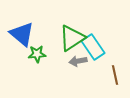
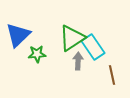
blue triangle: moved 4 px left, 1 px down; rotated 36 degrees clockwise
gray arrow: rotated 102 degrees clockwise
brown line: moved 3 px left
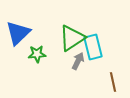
blue triangle: moved 2 px up
cyan rectangle: rotated 20 degrees clockwise
gray arrow: rotated 24 degrees clockwise
brown line: moved 1 px right, 7 px down
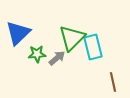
green triangle: rotated 12 degrees counterclockwise
gray arrow: moved 21 px left, 3 px up; rotated 24 degrees clockwise
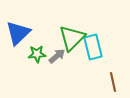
gray arrow: moved 2 px up
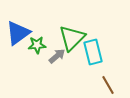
blue triangle: rotated 8 degrees clockwise
cyan rectangle: moved 5 px down
green star: moved 9 px up
brown line: moved 5 px left, 3 px down; rotated 18 degrees counterclockwise
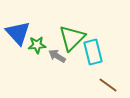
blue triangle: rotated 36 degrees counterclockwise
gray arrow: rotated 108 degrees counterclockwise
brown line: rotated 24 degrees counterclockwise
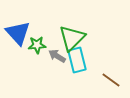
cyan rectangle: moved 16 px left, 8 px down
brown line: moved 3 px right, 5 px up
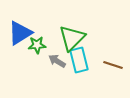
blue triangle: moved 2 px right; rotated 40 degrees clockwise
gray arrow: moved 5 px down
cyan rectangle: moved 2 px right
brown line: moved 2 px right, 15 px up; rotated 18 degrees counterclockwise
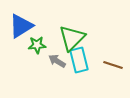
blue triangle: moved 1 px right, 7 px up
